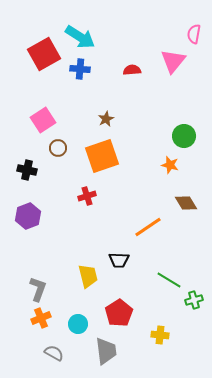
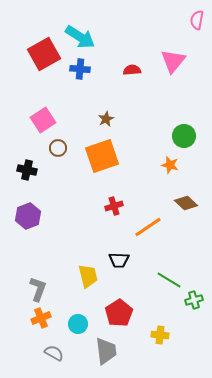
pink semicircle: moved 3 px right, 14 px up
red cross: moved 27 px right, 10 px down
brown diamond: rotated 15 degrees counterclockwise
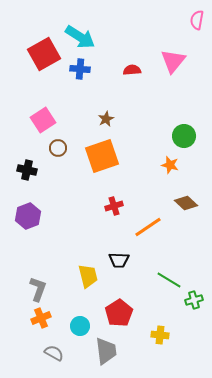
cyan circle: moved 2 px right, 2 px down
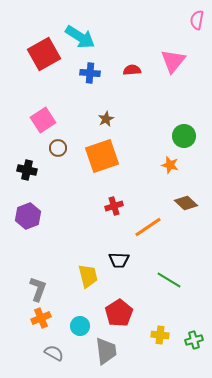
blue cross: moved 10 px right, 4 px down
green cross: moved 40 px down
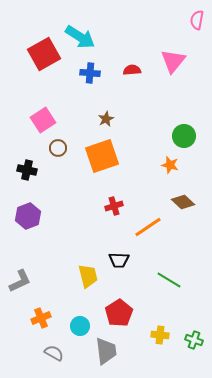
brown diamond: moved 3 px left, 1 px up
gray L-shape: moved 18 px left, 8 px up; rotated 45 degrees clockwise
green cross: rotated 36 degrees clockwise
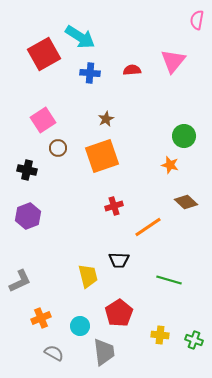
brown diamond: moved 3 px right
green line: rotated 15 degrees counterclockwise
gray trapezoid: moved 2 px left, 1 px down
